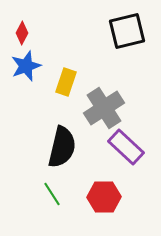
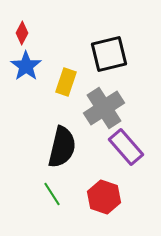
black square: moved 18 px left, 23 px down
blue star: rotated 16 degrees counterclockwise
purple rectangle: rotated 6 degrees clockwise
red hexagon: rotated 20 degrees clockwise
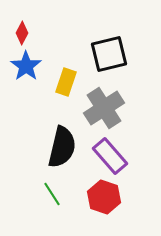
purple rectangle: moved 16 px left, 9 px down
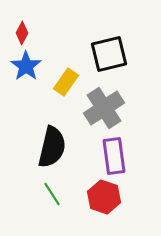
yellow rectangle: rotated 16 degrees clockwise
black semicircle: moved 10 px left
purple rectangle: moved 4 px right; rotated 33 degrees clockwise
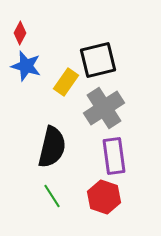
red diamond: moved 2 px left
black square: moved 11 px left, 6 px down
blue star: rotated 20 degrees counterclockwise
green line: moved 2 px down
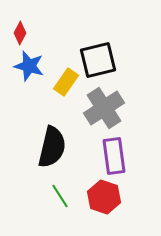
blue star: moved 3 px right
green line: moved 8 px right
